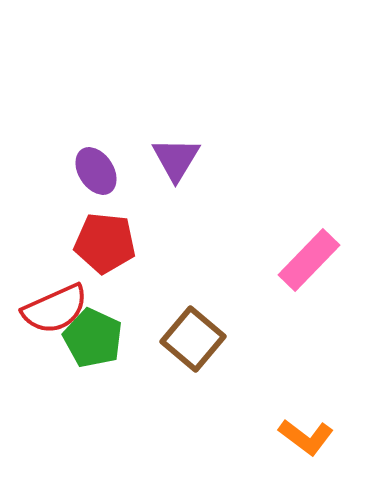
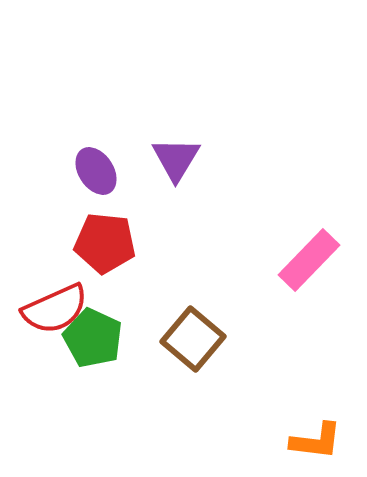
orange L-shape: moved 10 px right, 4 px down; rotated 30 degrees counterclockwise
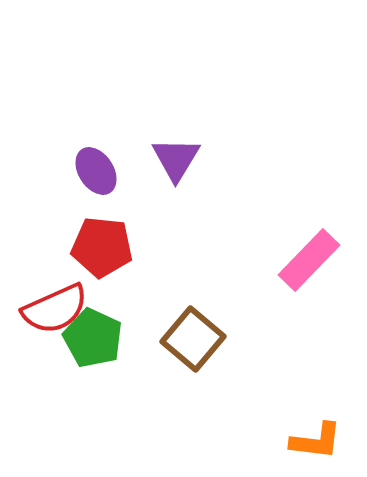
red pentagon: moved 3 px left, 4 px down
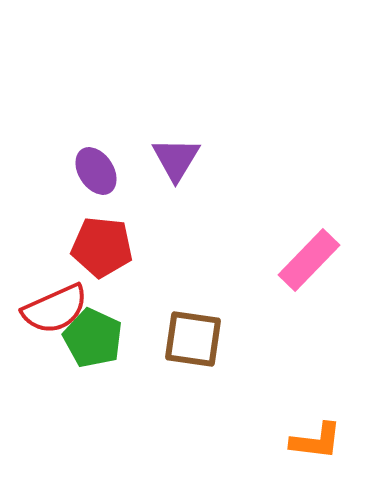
brown square: rotated 32 degrees counterclockwise
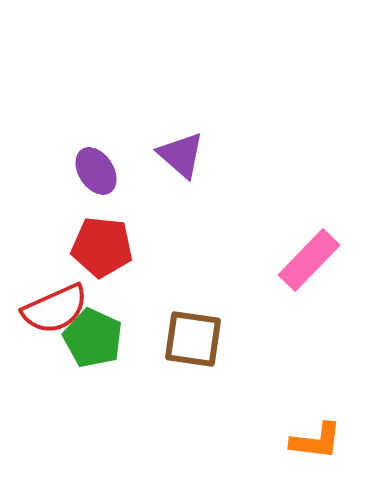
purple triangle: moved 5 px right, 4 px up; rotated 20 degrees counterclockwise
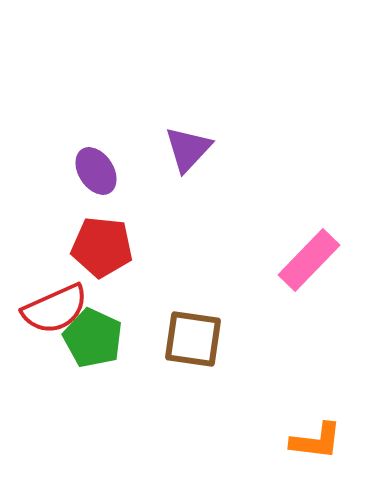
purple triangle: moved 7 px right, 6 px up; rotated 32 degrees clockwise
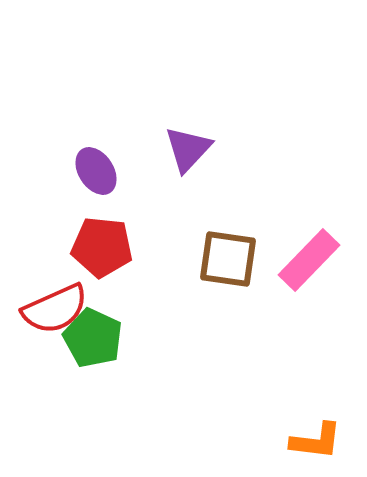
brown square: moved 35 px right, 80 px up
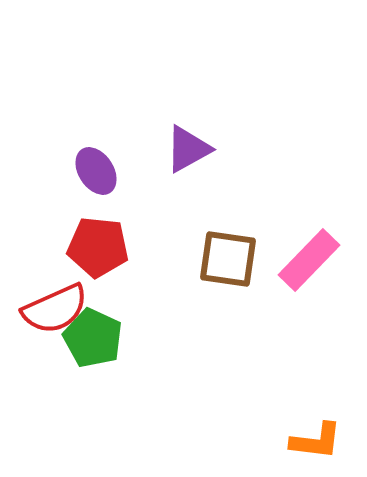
purple triangle: rotated 18 degrees clockwise
red pentagon: moved 4 px left
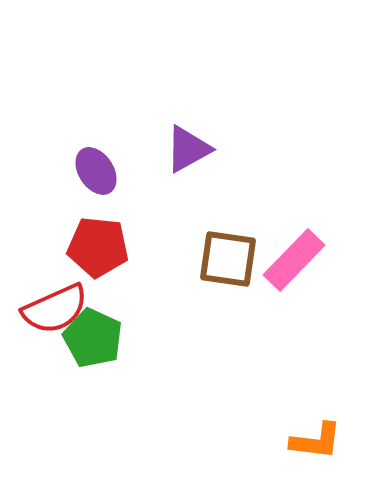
pink rectangle: moved 15 px left
